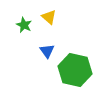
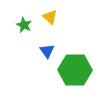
yellow triangle: moved 1 px right
green hexagon: rotated 12 degrees counterclockwise
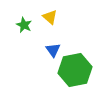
blue triangle: moved 6 px right, 1 px up
green hexagon: rotated 12 degrees counterclockwise
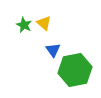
yellow triangle: moved 6 px left, 6 px down
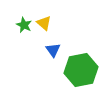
green hexagon: moved 6 px right
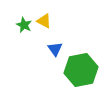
yellow triangle: moved 2 px up; rotated 14 degrees counterclockwise
blue triangle: moved 2 px right, 1 px up
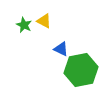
blue triangle: moved 6 px right; rotated 28 degrees counterclockwise
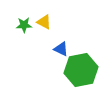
yellow triangle: moved 1 px down
green star: rotated 28 degrees counterclockwise
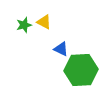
green star: rotated 14 degrees counterclockwise
green hexagon: rotated 8 degrees clockwise
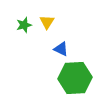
yellow triangle: moved 3 px right; rotated 35 degrees clockwise
green hexagon: moved 6 px left, 8 px down
